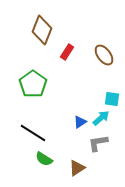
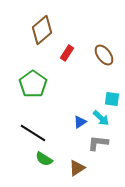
brown diamond: rotated 28 degrees clockwise
red rectangle: moved 1 px down
cyan arrow: rotated 84 degrees clockwise
gray L-shape: rotated 15 degrees clockwise
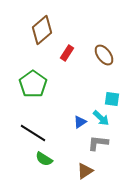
brown triangle: moved 8 px right, 3 px down
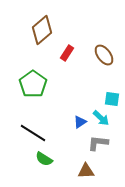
brown triangle: moved 1 px right; rotated 30 degrees clockwise
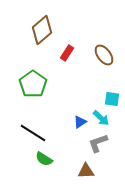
gray L-shape: rotated 25 degrees counterclockwise
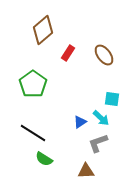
brown diamond: moved 1 px right
red rectangle: moved 1 px right
